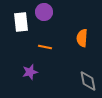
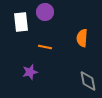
purple circle: moved 1 px right
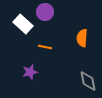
white rectangle: moved 2 px right, 2 px down; rotated 42 degrees counterclockwise
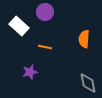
white rectangle: moved 4 px left, 2 px down
orange semicircle: moved 2 px right, 1 px down
gray diamond: moved 2 px down
